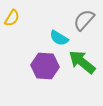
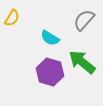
cyan semicircle: moved 9 px left
purple hexagon: moved 5 px right, 6 px down; rotated 12 degrees clockwise
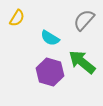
yellow semicircle: moved 5 px right
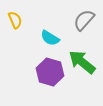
yellow semicircle: moved 2 px left, 2 px down; rotated 54 degrees counterclockwise
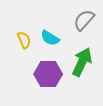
yellow semicircle: moved 9 px right, 20 px down
green arrow: rotated 76 degrees clockwise
purple hexagon: moved 2 px left, 2 px down; rotated 16 degrees counterclockwise
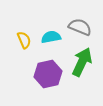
gray semicircle: moved 4 px left, 7 px down; rotated 70 degrees clockwise
cyan semicircle: moved 1 px right, 1 px up; rotated 138 degrees clockwise
purple hexagon: rotated 12 degrees counterclockwise
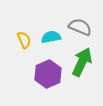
purple hexagon: rotated 12 degrees counterclockwise
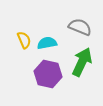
cyan semicircle: moved 4 px left, 6 px down
purple hexagon: rotated 24 degrees counterclockwise
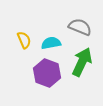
cyan semicircle: moved 4 px right
purple hexagon: moved 1 px left, 1 px up; rotated 8 degrees clockwise
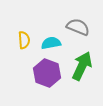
gray semicircle: moved 2 px left
yellow semicircle: rotated 18 degrees clockwise
green arrow: moved 4 px down
